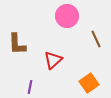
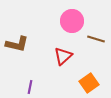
pink circle: moved 5 px right, 5 px down
brown line: rotated 48 degrees counterclockwise
brown L-shape: rotated 75 degrees counterclockwise
red triangle: moved 10 px right, 4 px up
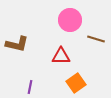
pink circle: moved 2 px left, 1 px up
red triangle: moved 2 px left; rotated 42 degrees clockwise
orange square: moved 13 px left
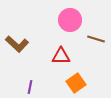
brown L-shape: rotated 30 degrees clockwise
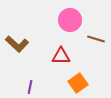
orange square: moved 2 px right
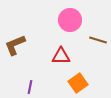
brown line: moved 2 px right, 1 px down
brown L-shape: moved 2 px left, 1 px down; rotated 115 degrees clockwise
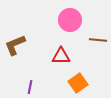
brown line: rotated 12 degrees counterclockwise
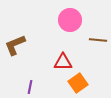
red triangle: moved 2 px right, 6 px down
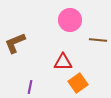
brown L-shape: moved 2 px up
